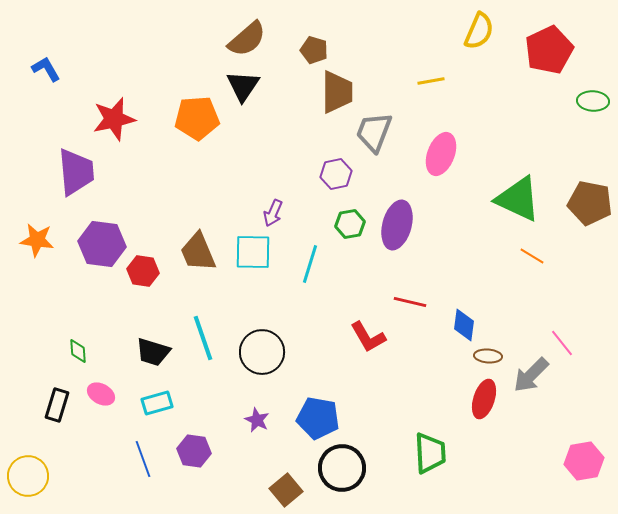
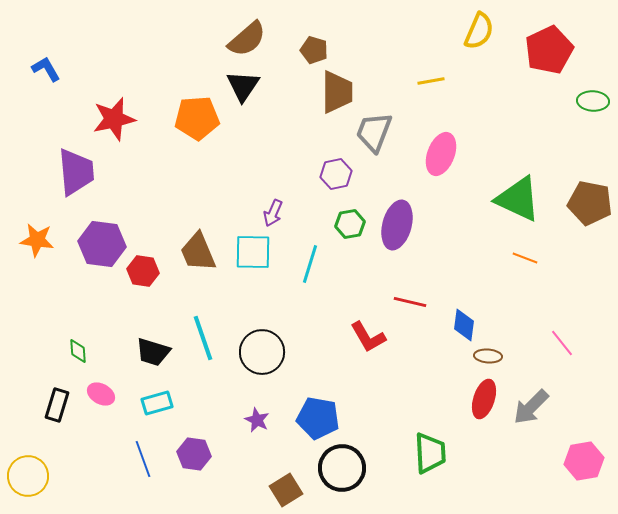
orange line at (532, 256): moved 7 px left, 2 px down; rotated 10 degrees counterclockwise
gray arrow at (531, 375): moved 32 px down
purple hexagon at (194, 451): moved 3 px down
brown square at (286, 490): rotated 8 degrees clockwise
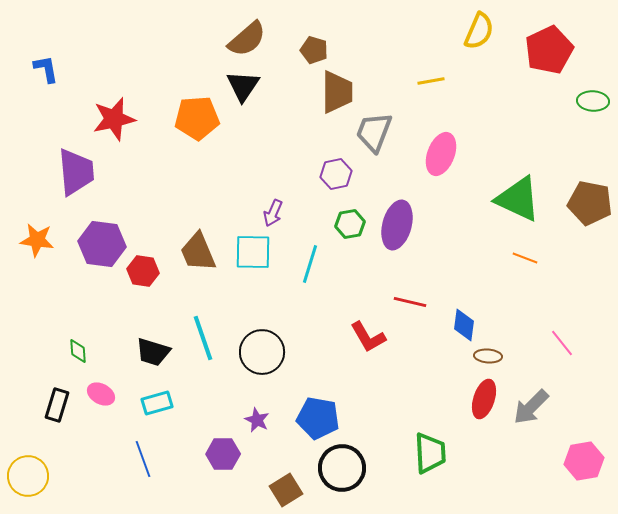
blue L-shape at (46, 69): rotated 20 degrees clockwise
purple hexagon at (194, 454): moved 29 px right; rotated 8 degrees counterclockwise
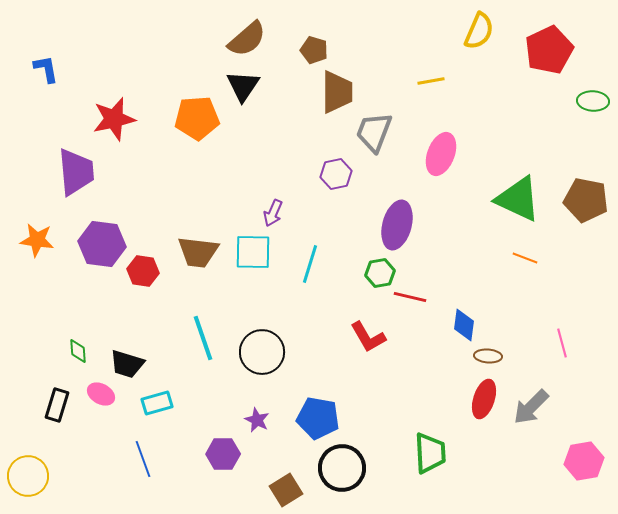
brown pentagon at (590, 203): moved 4 px left, 3 px up
green hexagon at (350, 224): moved 30 px right, 49 px down
brown trapezoid at (198, 252): rotated 60 degrees counterclockwise
red line at (410, 302): moved 5 px up
pink line at (562, 343): rotated 24 degrees clockwise
black trapezoid at (153, 352): moved 26 px left, 12 px down
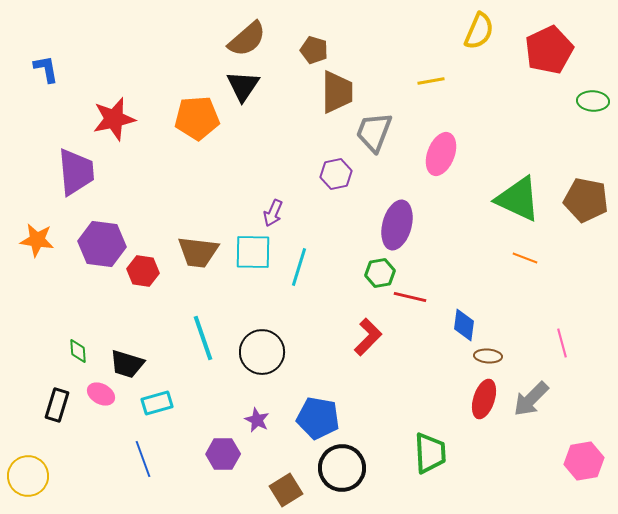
cyan line at (310, 264): moved 11 px left, 3 px down
red L-shape at (368, 337): rotated 105 degrees counterclockwise
gray arrow at (531, 407): moved 8 px up
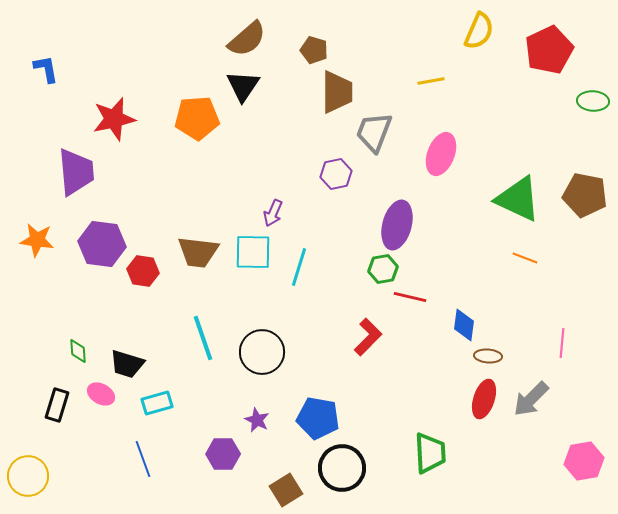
brown pentagon at (586, 200): moved 1 px left, 5 px up
green hexagon at (380, 273): moved 3 px right, 4 px up
pink line at (562, 343): rotated 20 degrees clockwise
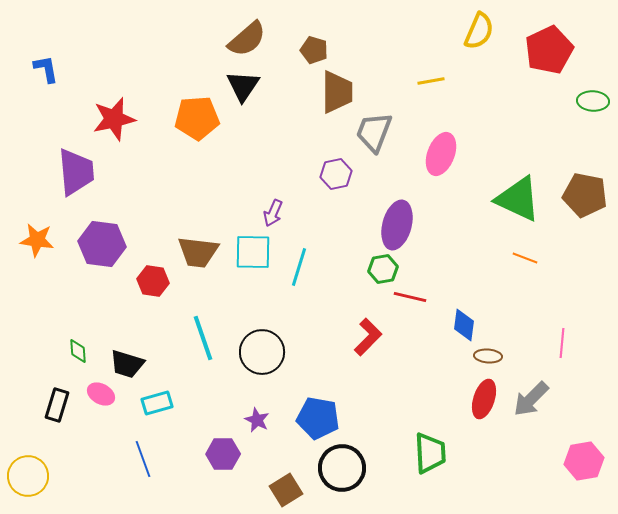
red hexagon at (143, 271): moved 10 px right, 10 px down
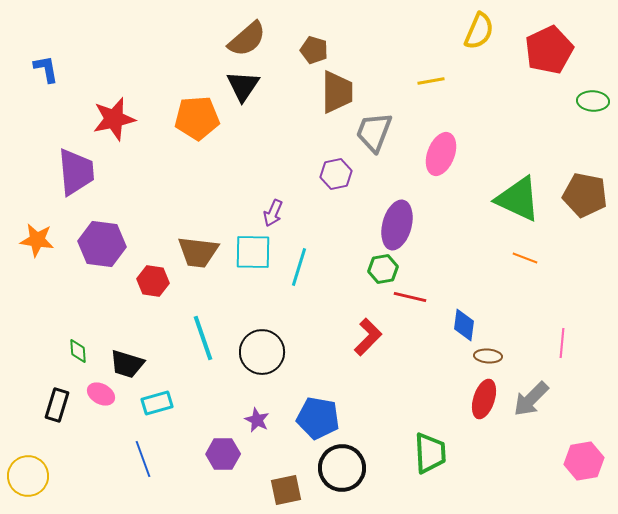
brown square at (286, 490): rotated 20 degrees clockwise
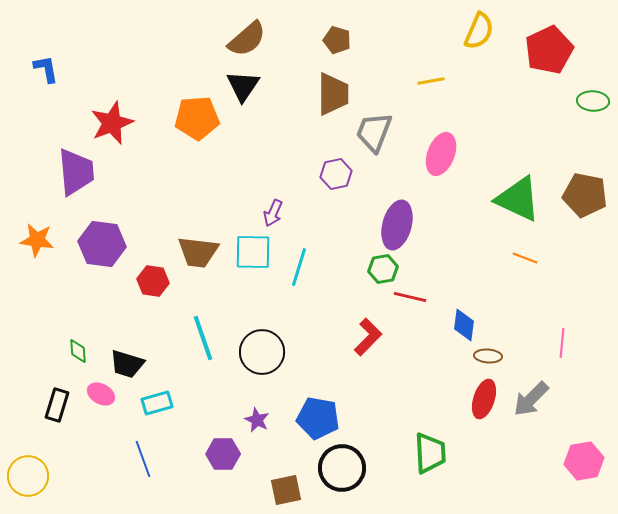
brown pentagon at (314, 50): moved 23 px right, 10 px up
brown trapezoid at (337, 92): moved 4 px left, 2 px down
red star at (114, 119): moved 2 px left, 4 px down; rotated 9 degrees counterclockwise
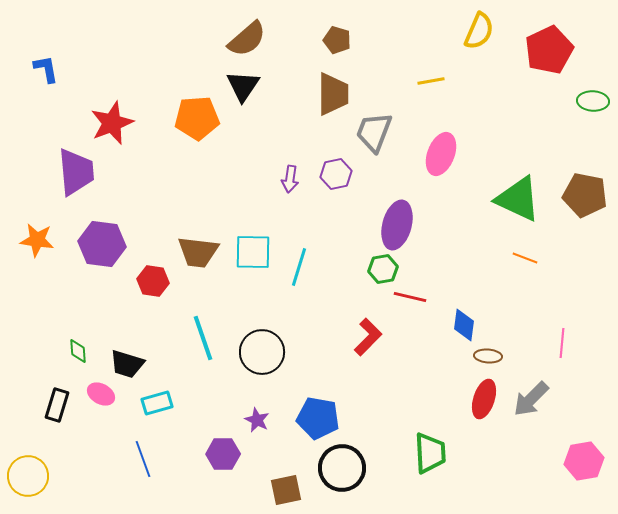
purple arrow at (273, 213): moved 17 px right, 34 px up; rotated 16 degrees counterclockwise
